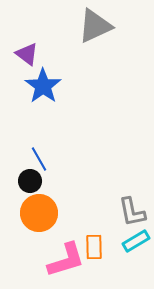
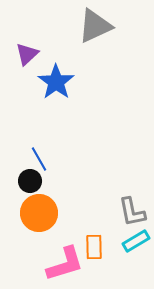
purple triangle: rotated 40 degrees clockwise
blue star: moved 13 px right, 4 px up
pink L-shape: moved 1 px left, 4 px down
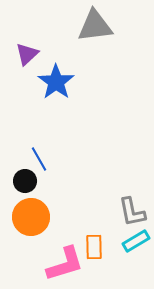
gray triangle: rotated 18 degrees clockwise
black circle: moved 5 px left
orange circle: moved 8 px left, 4 px down
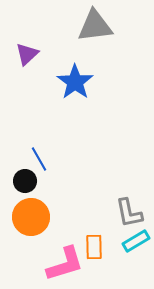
blue star: moved 19 px right
gray L-shape: moved 3 px left, 1 px down
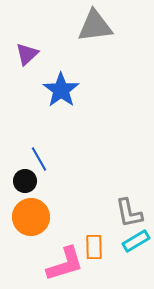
blue star: moved 14 px left, 8 px down
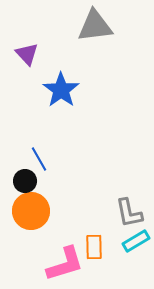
purple triangle: rotated 30 degrees counterclockwise
orange circle: moved 6 px up
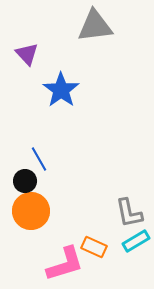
orange rectangle: rotated 65 degrees counterclockwise
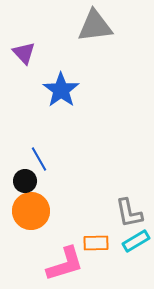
purple triangle: moved 3 px left, 1 px up
orange rectangle: moved 2 px right, 4 px up; rotated 25 degrees counterclockwise
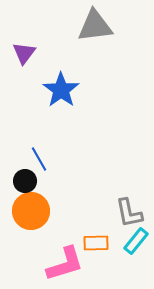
purple triangle: rotated 20 degrees clockwise
cyan rectangle: rotated 20 degrees counterclockwise
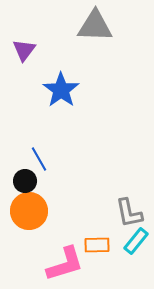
gray triangle: rotated 9 degrees clockwise
purple triangle: moved 3 px up
orange circle: moved 2 px left
orange rectangle: moved 1 px right, 2 px down
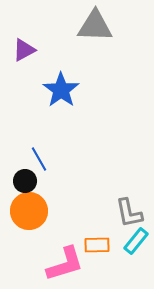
purple triangle: rotated 25 degrees clockwise
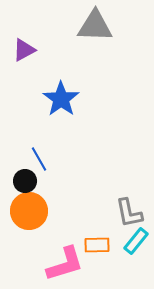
blue star: moved 9 px down
